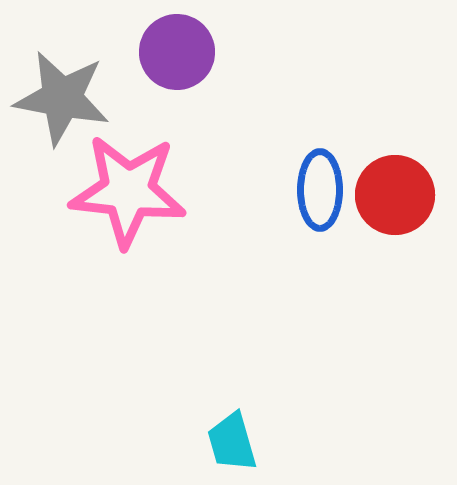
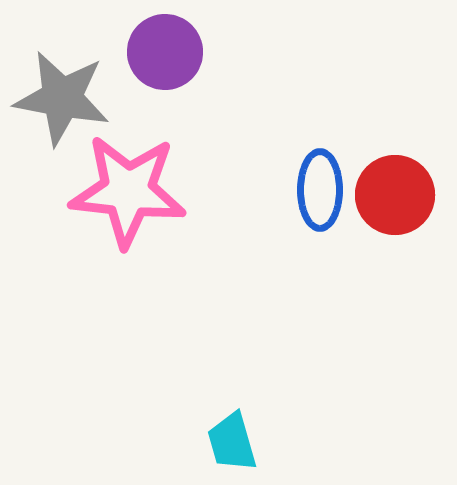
purple circle: moved 12 px left
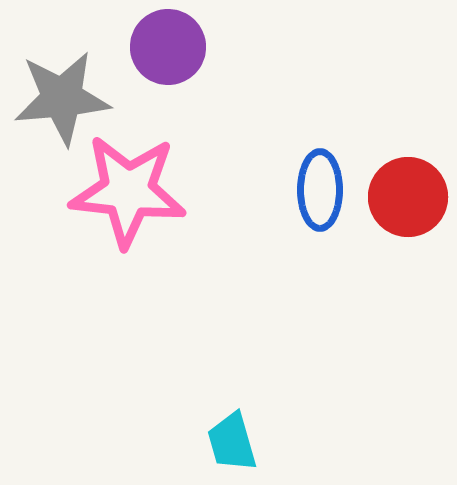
purple circle: moved 3 px right, 5 px up
gray star: rotated 16 degrees counterclockwise
red circle: moved 13 px right, 2 px down
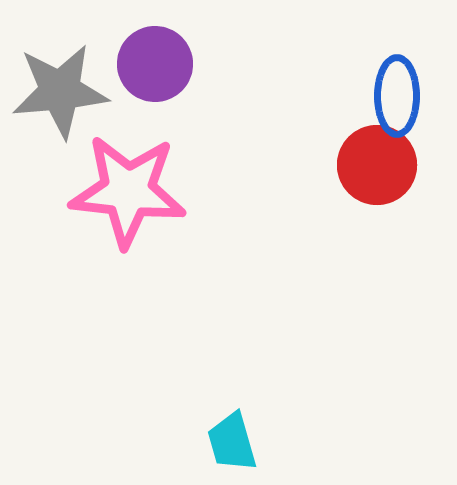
purple circle: moved 13 px left, 17 px down
gray star: moved 2 px left, 7 px up
blue ellipse: moved 77 px right, 94 px up
red circle: moved 31 px left, 32 px up
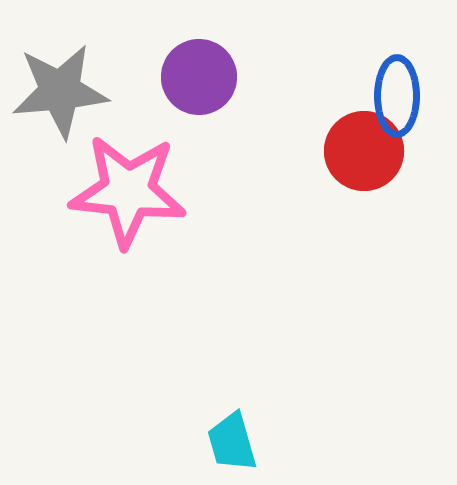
purple circle: moved 44 px right, 13 px down
red circle: moved 13 px left, 14 px up
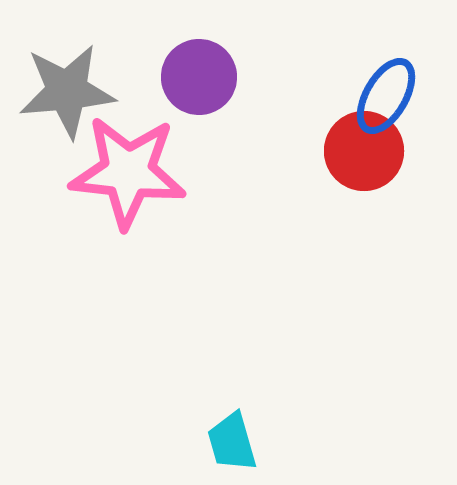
gray star: moved 7 px right
blue ellipse: moved 11 px left; rotated 30 degrees clockwise
pink star: moved 19 px up
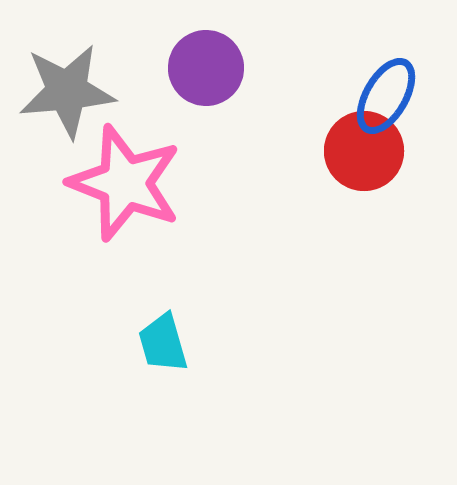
purple circle: moved 7 px right, 9 px up
pink star: moved 3 px left, 11 px down; rotated 15 degrees clockwise
cyan trapezoid: moved 69 px left, 99 px up
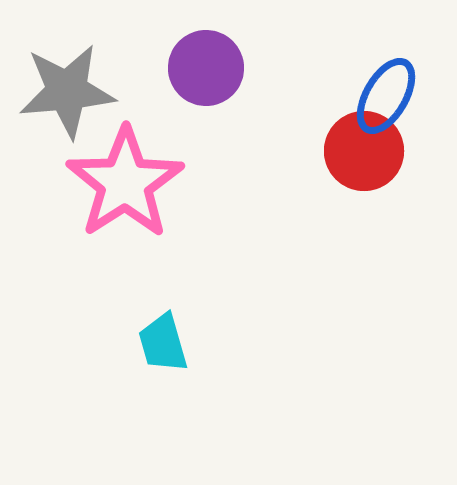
pink star: rotated 18 degrees clockwise
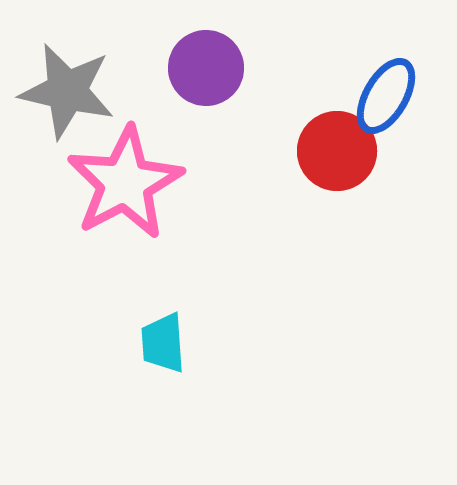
gray star: rotated 18 degrees clockwise
red circle: moved 27 px left
pink star: rotated 5 degrees clockwise
cyan trapezoid: rotated 12 degrees clockwise
